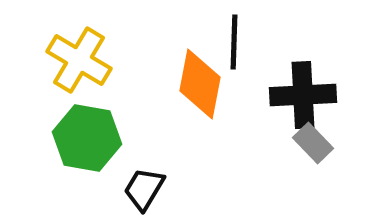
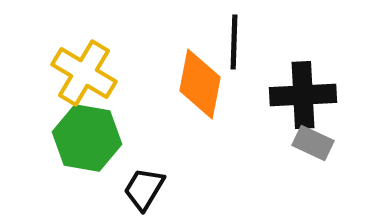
yellow cross: moved 5 px right, 13 px down
gray rectangle: rotated 21 degrees counterclockwise
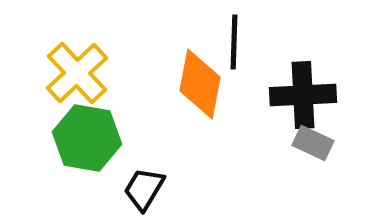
yellow cross: moved 7 px left; rotated 16 degrees clockwise
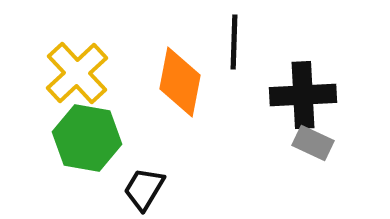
orange diamond: moved 20 px left, 2 px up
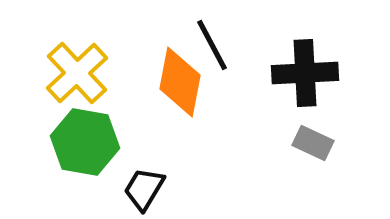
black line: moved 22 px left, 3 px down; rotated 30 degrees counterclockwise
black cross: moved 2 px right, 22 px up
green hexagon: moved 2 px left, 4 px down
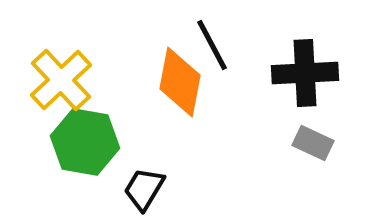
yellow cross: moved 16 px left, 7 px down
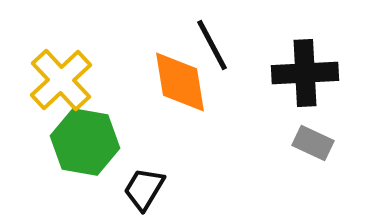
orange diamond: rotated 20 degrees counterclockwise
